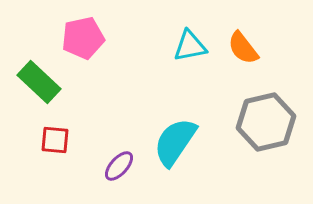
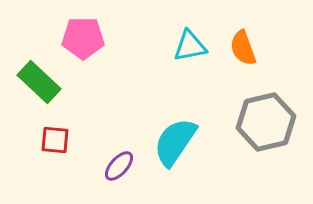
pink pentagon: rotated 12 degrees clockwise
orange semicircle: rotated 18 degrees clockwise
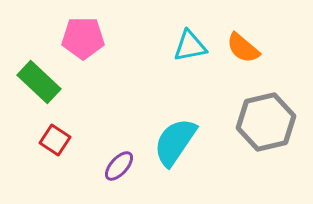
orange semicircle: rotated 30 degrees counterclockwise
red square: rotated 28 degrees clockwise
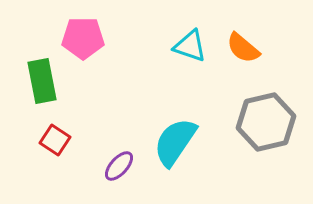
cyan triangle: rotated 30 degrees clockwise
green rectangle: moved 3 px right, 1 px up; rotated 36 degrees clockwise
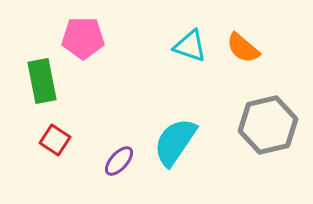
gray hexagon: moved 2 px right, 3 px down
purple ellipse: moved 5 px up
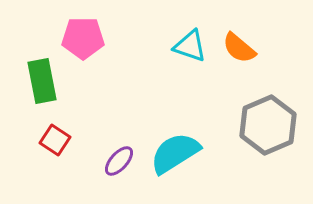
orange semicircle: moved 4 px left
gray hexagon: rotated 10 degrees counterclockwise
cyan semicircle: moved 11 px down; rotated 24 degrees clockwise
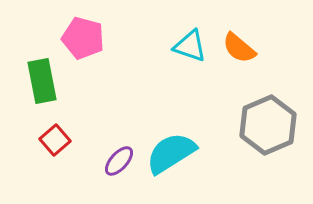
pink pentagon: rotated 15 degrees clockwise
red square: rotated 16 degrees clockwise
cyan semicircle: moved 4 px left
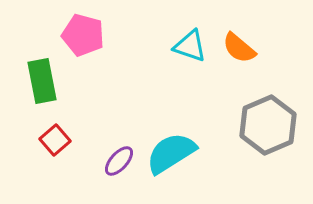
pink pentagon: moved 3 px up
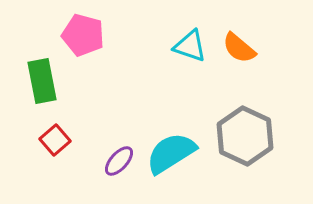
gray hexagon: moved 23 px left, 11 px down; rotated 12 degrees counterclockwise
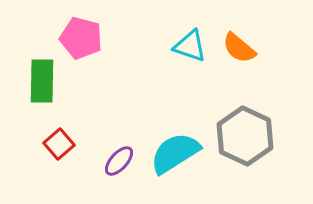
pink pentagon: moved 2 px left, 3 px down
green rectangle: rotated 12 degrees clockwise
red square: moved 4 px right, 4 px down
cyan semicircle: moved 4 px right
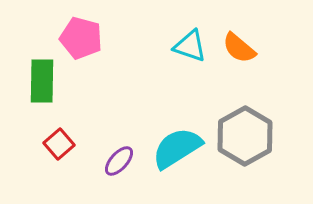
gray hexagon: rotated 6 degrees clockwise
cyan semicircle: moved 2 px right, 5 px up
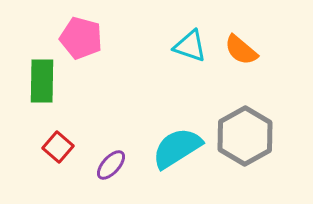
orange semicircle: moved 2 px right, 2 px down
red square: moved 1 px left, 3 px down; rotated 8 degrees counterclockwise
purple ellipse: moved 8 px left, 4 px down
